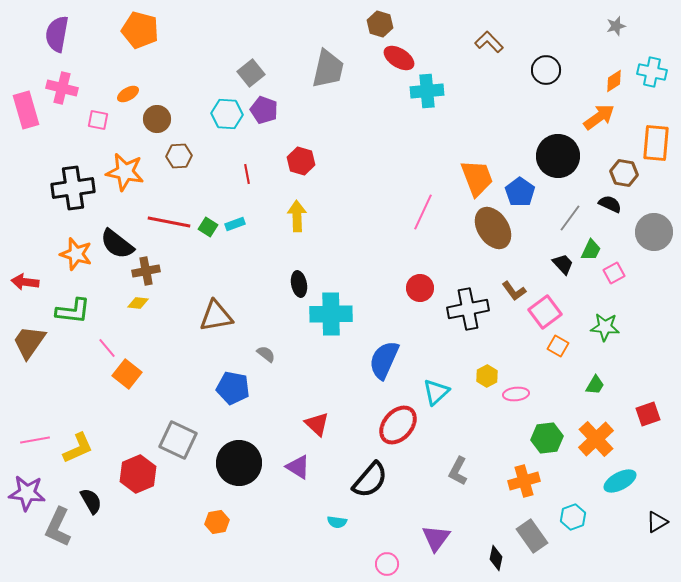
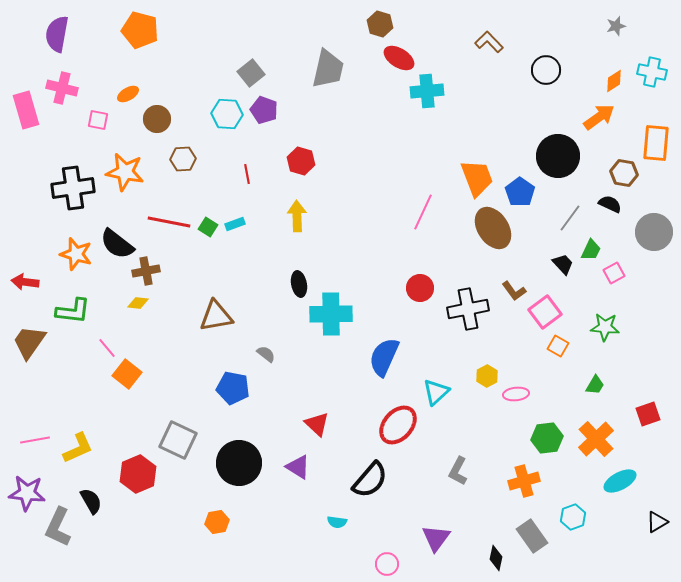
brown hexagon at (179, 156): moved 4 px right, 3 px down
blue semicircle at (384, 360): moved 3 px up
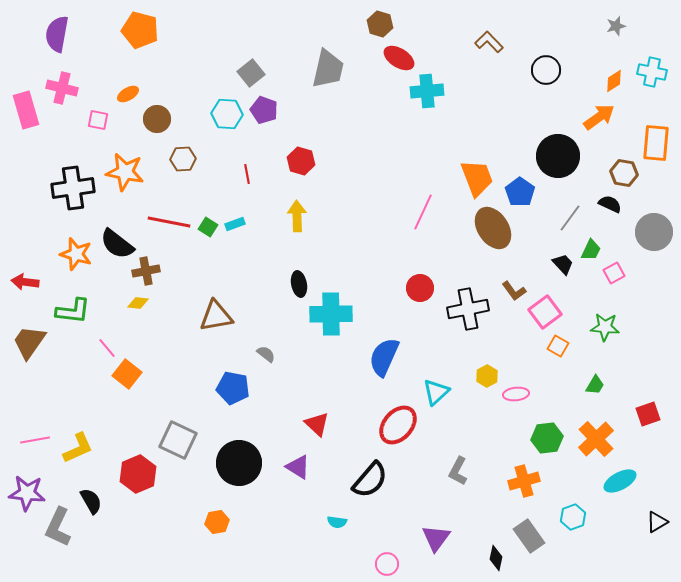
gray rectangle at (532, 536): moved 3 px left
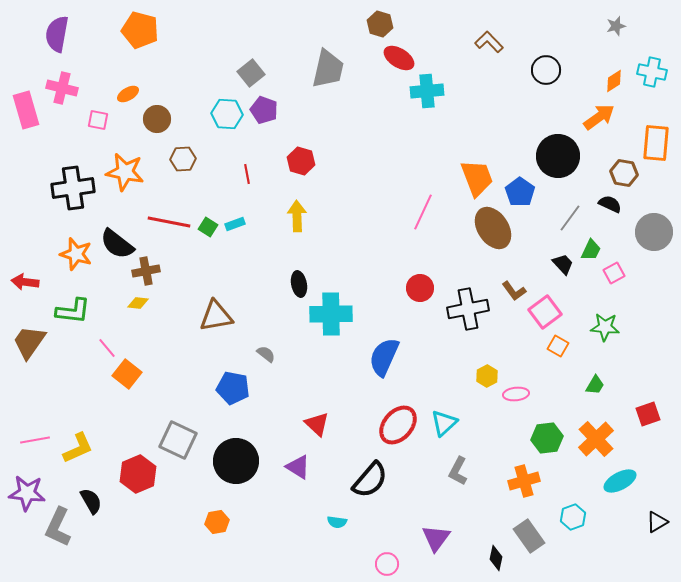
cyan triangle at (436, 392): moved 8 px right, 31 px down
black circle at (239, 463): moved 3 px left, 2 px up
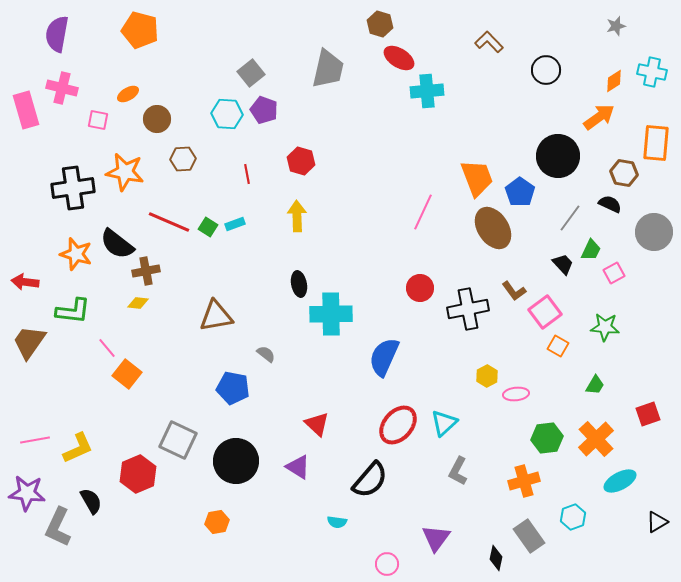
red line at (169, 222): rotated 12 degrees clockwise
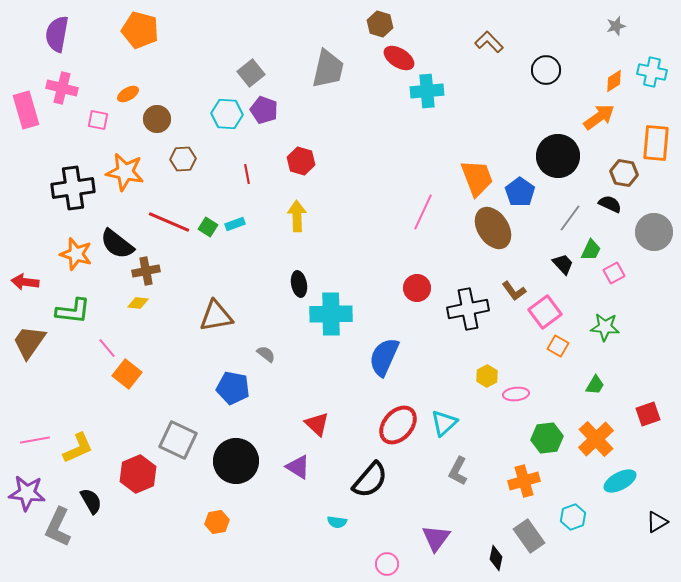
red circle at (420, 288): moved 3 px left
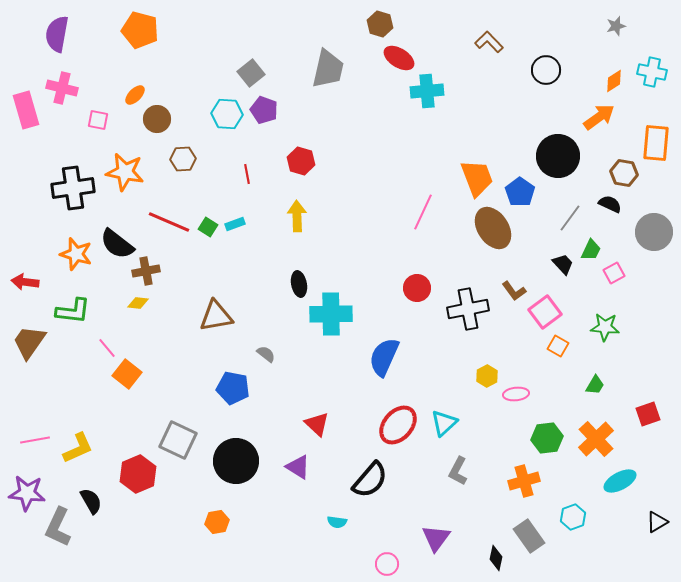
orange ellipse at (128, 94): moved 7 px right, 1 px down; rotated 15 degrees counterclockwise
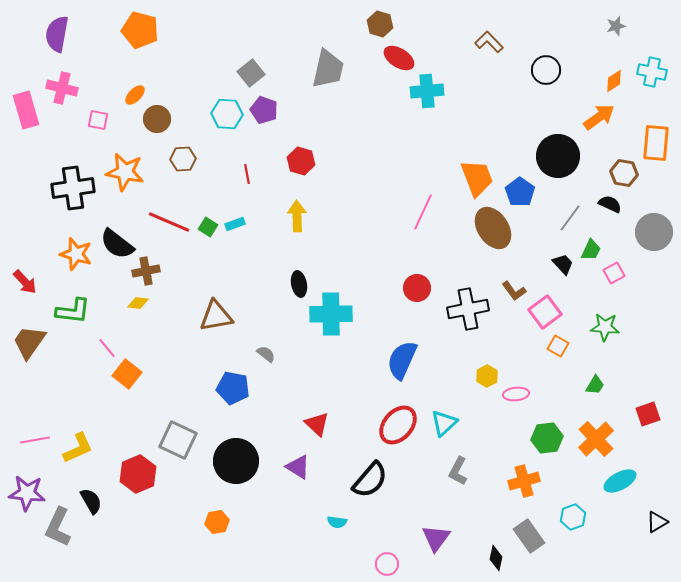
red arrow at (25, 282): rotated 140 degrees counterclockwise
blue semicircle at (384, 357): moved 18 px right, 3 px down
